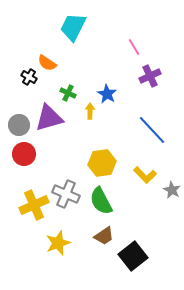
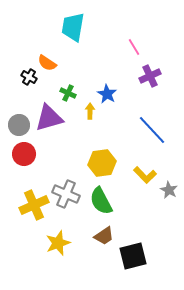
cyan trapezoid: rotated 16 degrees counterclockwise
gray star: moved 3 px left
black square: rotated 24 degrees clockwise
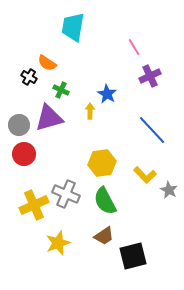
green cross: moved 7 px left, 3 px up
green semicircle: moved 4 px right
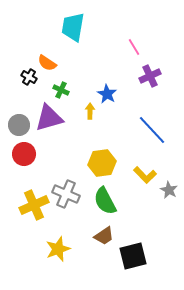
yellow star: moved 6 px down
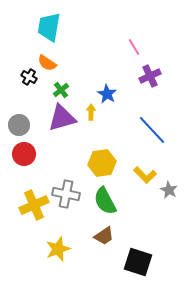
cyan trapezoid: moved 24 px left
green cross: rotated 28 degrees clockwise
yellow arrow: moved 1 px right, 1 px down
purple triangle: moved 13 px right
gray cross: rotated 12 degrees counterclockwise
black square: moved 5 px right, 6 px down; rotated 32 degrees clockwise
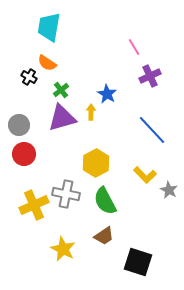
yellow hexagon: moved 6 px left; rotated 20 degrees counterclockwise
yellow star: moved 5 px right; rotated 25 degrees counterclockwise
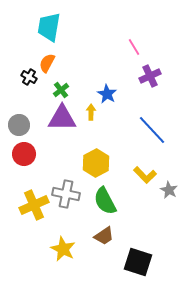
orange semicircle: rotated 84 degrees clockwise
purple triangle: rotated 16 degrees clockwise
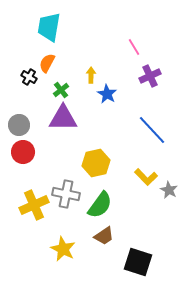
yellow arrow: moved 37 px up
purple triangle: moved 1 px right
red circle: moved 1 px left, 2 px up
yellow hexagon: rotated 16 degrees clockwise
yellow L-shape: moved 1 px right, 2 px down
green semicircle: moved 5 px left, 4 px down; rotated 116 degrees counterclockwise
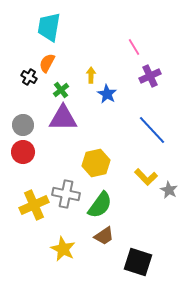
gray circle: moved 4 px right
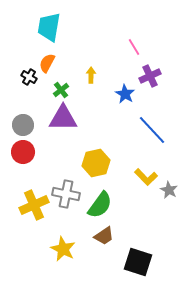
blue star: moved 18 px right
